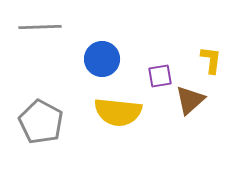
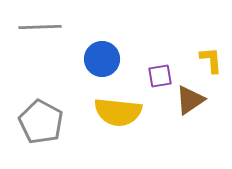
yellow L-shape: rotated 12 degrees counterclockwise
brown triangle: rotated 8 degrees clockwise
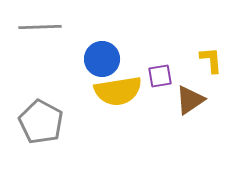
yellow semicircle: moved 21 px up; rotated 15 degrees counterclockwise
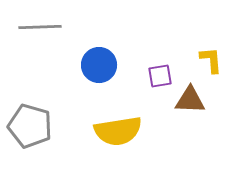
blue circle: moved 3 px left, 6 px down
yellow semicircle: moved 40 px down
brown triangle: rotated 36 degrees clockwise
gray pentagon: moved 11 px left, 4 px down; rotated 12 degrees counterclockwise
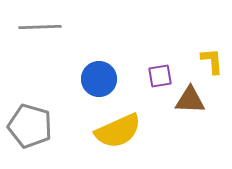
yellow L-shape: moved 1 px right, 1 px down
blue circle: moved 14 px down
yellow semicircle: rotated 15 degrees counterclockwise
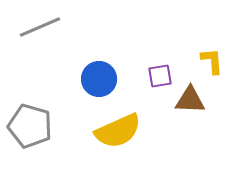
gray line: rotated 21 degrees counterclockwise
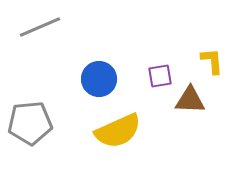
gray pentagon: moved 3 px up; rotated 21 degrees counterclockwise
